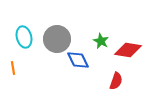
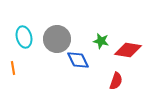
green star: rotated 14 degrees counterclockwise
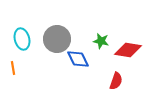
cyan ellipse: moved 2 px left, 2 px down
blue diamond: moved 1 px up
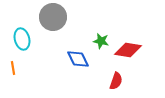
gray circle: moved 4 px left, 22 px up
